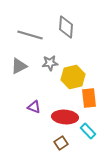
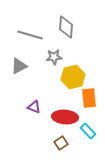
gray star: moved 4 px right, 6 px up
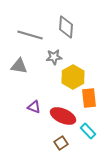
gray triangle: rotated 36 degrees clockwise
yellow hexagon: rotated 15 degrees counterclockwise
red ellipse: moved 2 px left, 1 px up; rotated 20 degrees clockwise
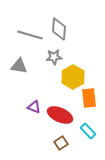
gray diamond: moved 7 px left, 2 px down
red ellipse: moved 3 px left, 1 px up
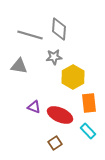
orange rectangle: moved 5 px down
brown square: moved 6 px left
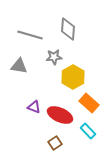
gray diamond: moved 9 px right
orange rectangle: rotated 42 degrees counterclockwise
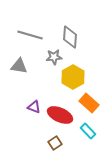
gray diamond: moved 2 px right, 8 px down
